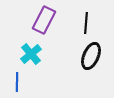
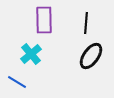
purple rectangle: rotated 28 degrees counterclockwise
black ellipse: rotated 12 degrees clockwise
blue line: rotated 60 degrees counterclockwise
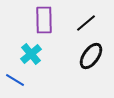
black line: rotated 45 degrees clockwise
blue line: moved 2 px left, 2 px up
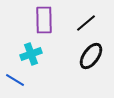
cyan cross: rotated 20 degrees clockwise
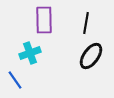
black line: rotated 40 degrees counterclockwise
cyan cross: moved 1 px left, 1 px up
blue line: rotated 24 degrees clockwise
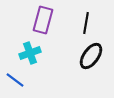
purple rectangle: moved 1 px left; rotated 16 degrees clockwise
blue line: rotated 18 degrees counterclockwise
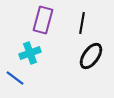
black line: moved 4 px left
blue line: moved 2 px up
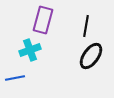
black line: moved 4 px right, 3 px down
cyan cross: moved 3 px up
blue line: rotated 48 degrees counterclockwise
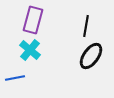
purple rectangle: moved 10 px left
cyan cross: rotated 30 degrees counterclockwise
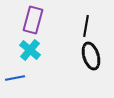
black ellipse: rotated 52 degrees counterclockwise
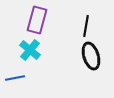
purple rectangle: moved 4 px right
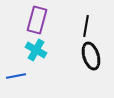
cyan cross: moved 6 px right; rotated 10 degrees counterclockwise
blue line: moved 1 px right, 2 px up
